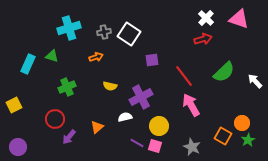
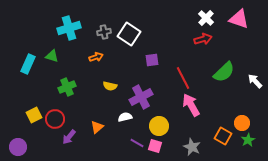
red line: moved 1 px left, 2 px down; rotated 10 degrees clockwise
yellow square: moved 20 px right, 10 px down
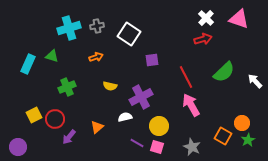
gray cross: moved 7 px left, 6 px up
red line: moved 3 px right, 1 px up
pink square: moved 2 px right, 1 px down
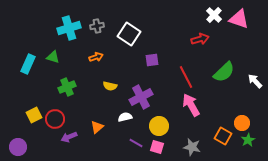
white cross: moved 8 px right, 3 px up
red arrow: moved 3 px left
green triangle: moved 1 px right, 1 px down
purple arrow: rotated 28 degrees clockwise
purple line: moved 1 px left
gray star: rotated 12 degrees counterclockwise
